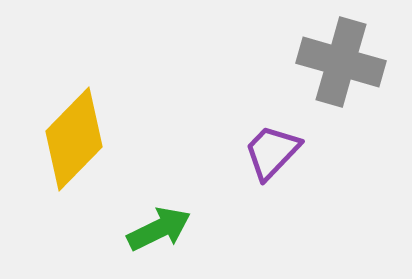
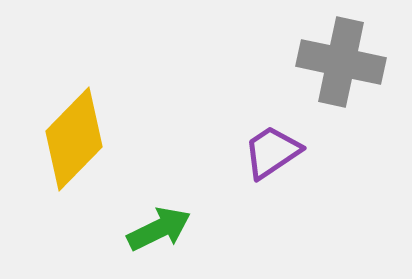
gray cross: rotated 4 degrees counterclockwise
purple trapezoid: rotated 12 degrees clockwise
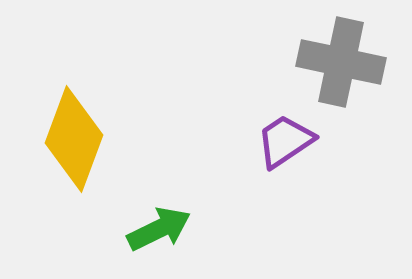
yellow diamond: rotated 24 degrees counterclockwise
purple trapezoid: moved 13 px right, 11 px up
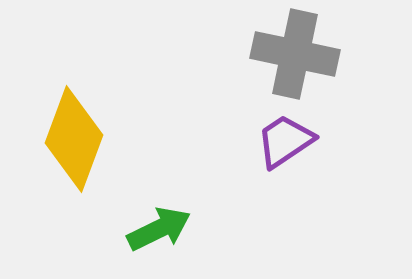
gray cross: moved 46 px left, 8 px up
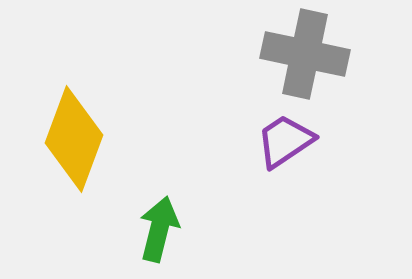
gray cross: moved 10 px right
green arrow: rotated 50 degrees counterclockwise
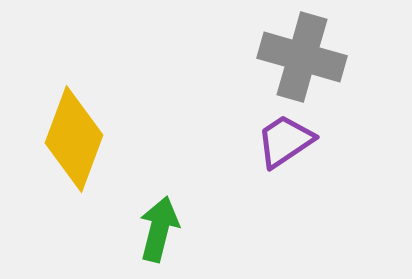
gray cross: moved 3 px left, 3 px down; rotated 4 degrees clockwise
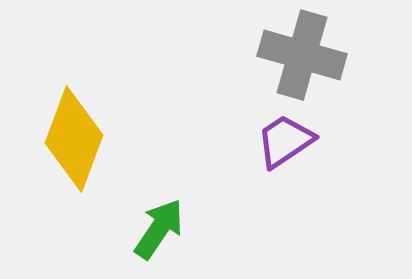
gray cross: moved 2 px up
green arrow: rotated 20 degrees clockwise
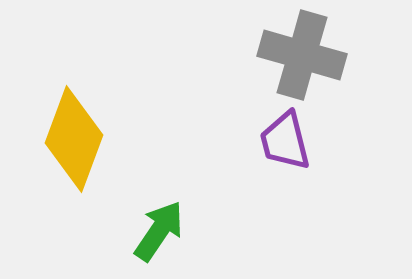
purple trapezoid: rotated 70 degrees counterclockwise
green arrow: moved 2 px down
